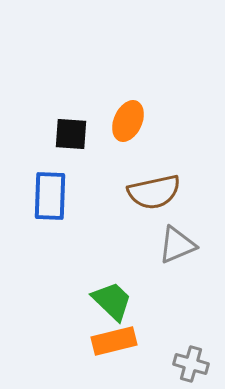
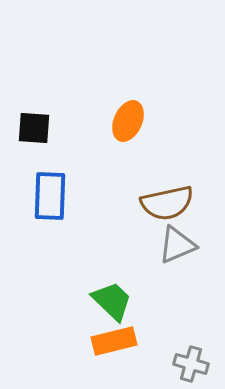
black square: moved 37 px left, 6 px up
brown semicircle: moved 13 px right, 11 px down
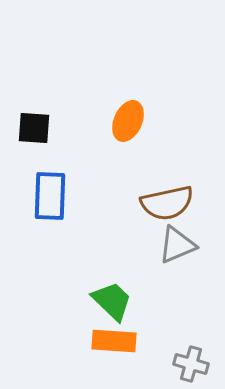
orange rectangle: rotated 18 degrees clockwise
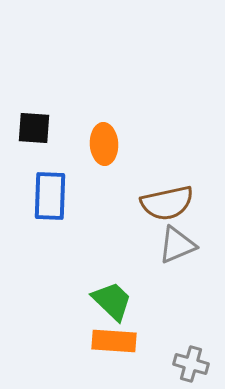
orange ellipse: moved 24 px left, 23 px down; rotated 27 degrees counterclockwise
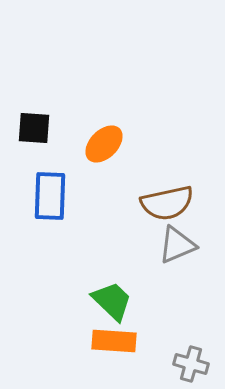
orange ellipse: rotated 48 degrees clockwise
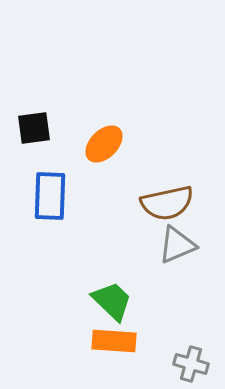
black square: rotated 12 degrees counterclockwise
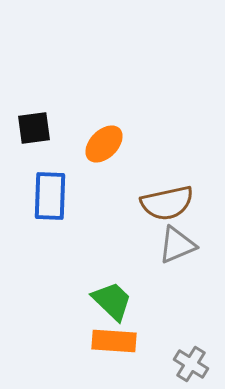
gray cross: rotated 16 degrees clockwise
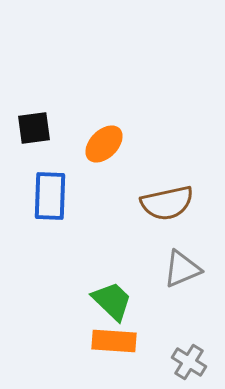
gray triangle: moved 5 px right, 24 px down
gray cross: moved 2 px left, 2 px up
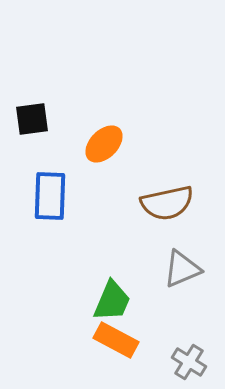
black square: moved 2 px left, 9 px up
green trapezoid: rotated 69 degrees clockwise
orange rectangle: moved 2 px right, 1 px up; rotated 24 degrees clockwise
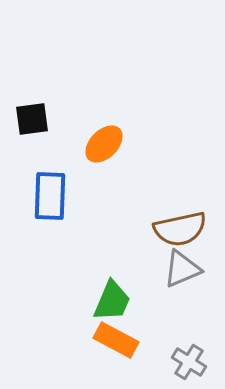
brown semicircle: moved 13 px right, 26 px down
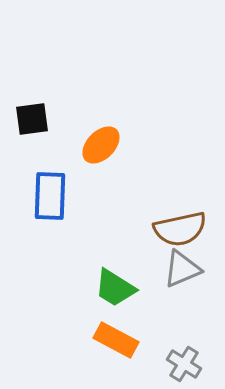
orange ellipse: moved 3 px left, 1 px down
green trapezoid: moved 3 px right, 13 px up; rotated 99 degrees clockwise
gray cross: moved 5 px left, 2 px down
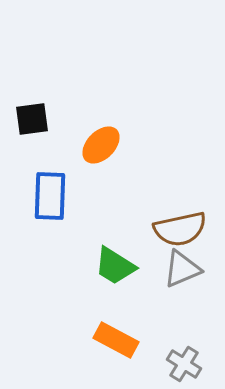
green trapezoid: moved 22 px up
